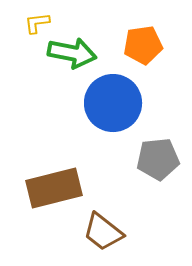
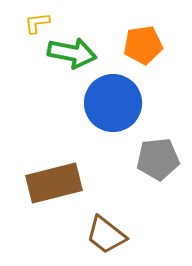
brown rectangle: moved 5 px up
brown trapezoid: moved 3 px right, 3 px down
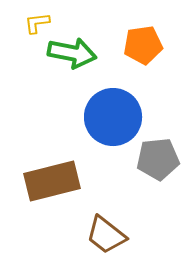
blue circle: moved 14 px down
brown rectangle: moved 2 px left, 2 px up
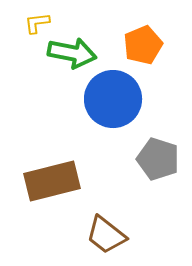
orange pentagon: rotated 15 degrees counterclockwise
blue circle: moved 18 px up
gray pentagon: rotated 24 degrees clockwise
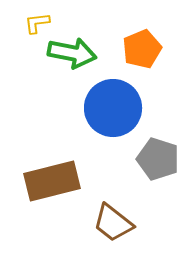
orange pentagon: moved 1 px left, 4 px down
blue circle: moved 9 px down
brown trapezoid: moved 7 px right, 12 px up
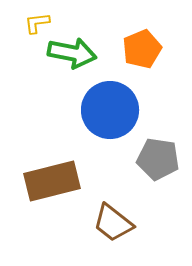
blue circle: moved 3 px left, 2 px down
gray pentagon: rotated 9 degrees counterclockwise
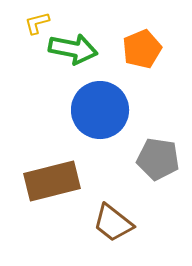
yellow L-shape: rotated 8 degrees counterclockwise
green arrow: moved 1 px right, 4 px up
blue circle: moved 10 px left
